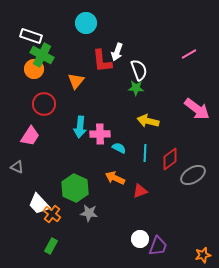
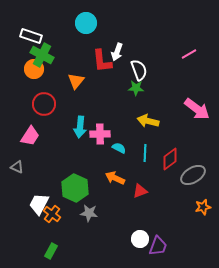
white trapezoid: rotated 70 degrees clockwise
green rectangle: moved 5 px down
orange star: moved 48 px up
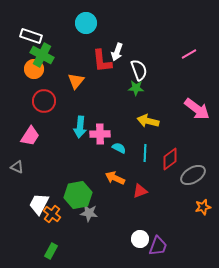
red circle: moved 3 px up
green hexagon: moved 3 px right, 7 px down; rotated 24 degrees clockwise
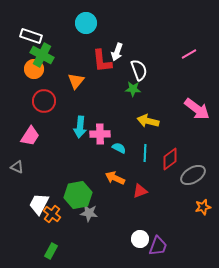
green star: moved 3 px left, 1 px down
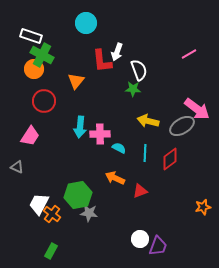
gray ellipse: moved 11 px left, 49 px up
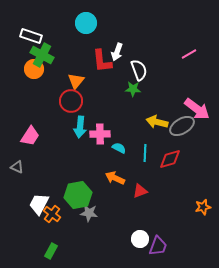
red circle: moved 27 px right
yellow arrow: moved 9 px right, 1 px down
red diamond: rotated 20 degrees clockwise
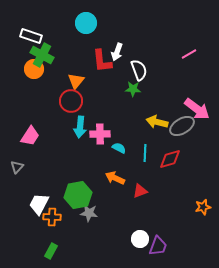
gray triangle: rotated 48 degrees clockwise
orange cross: moved 3 px down; rotated 36 degrees counterclockwise
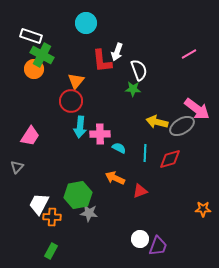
orange star: moved 2 px down; rotated 14 degrees clockwise
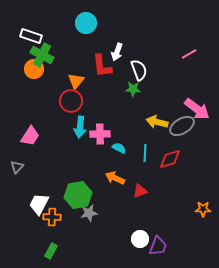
red L-shape: moved 5 px down
gray star: rotated 18 degrees counterclockwise
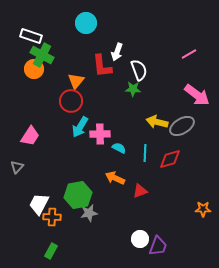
pink arrow: moved 14 px up
cyan arrow: rotated 25 degrees clockwise
